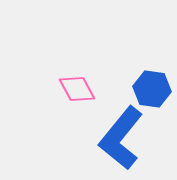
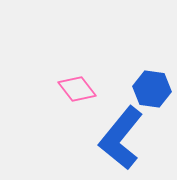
pink diamond: rotated 9 degrees counterclockwise
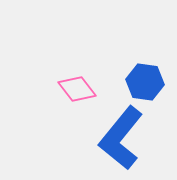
blue hexagon: moved 7 px left, 7 px up
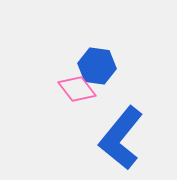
blue hexagon: moved 48 px left, 16 px up
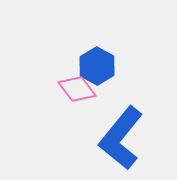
blue hexagon: rotated 21 degrees clockwise
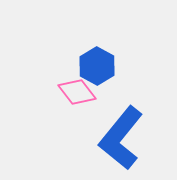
pink diamond: moved 3 px down
